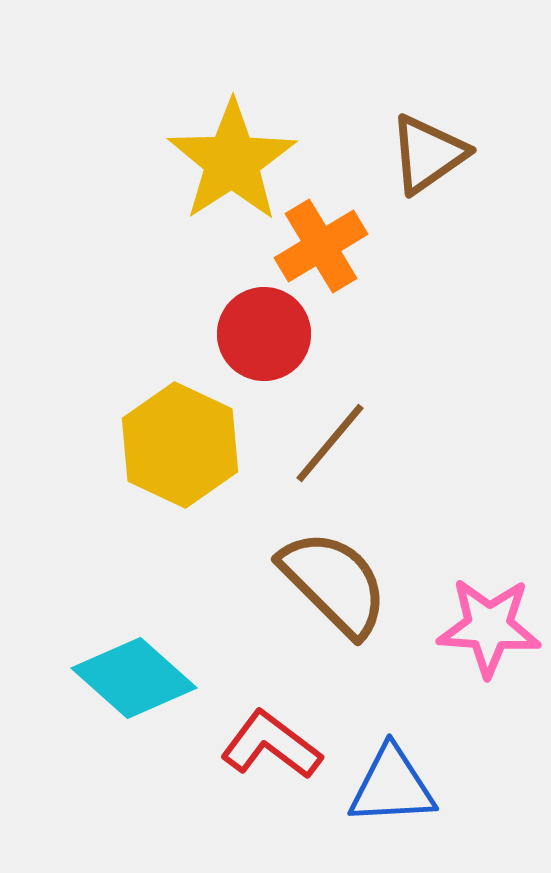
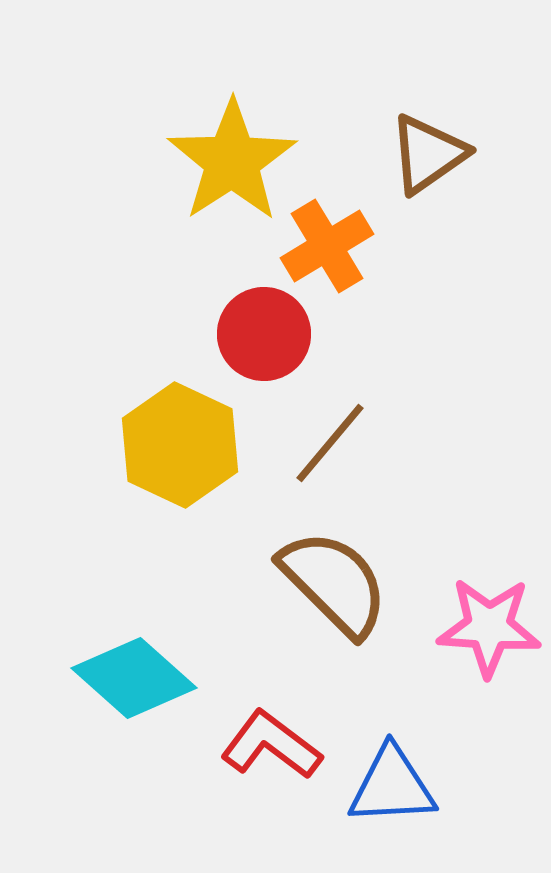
orange cross: moved 6 px right
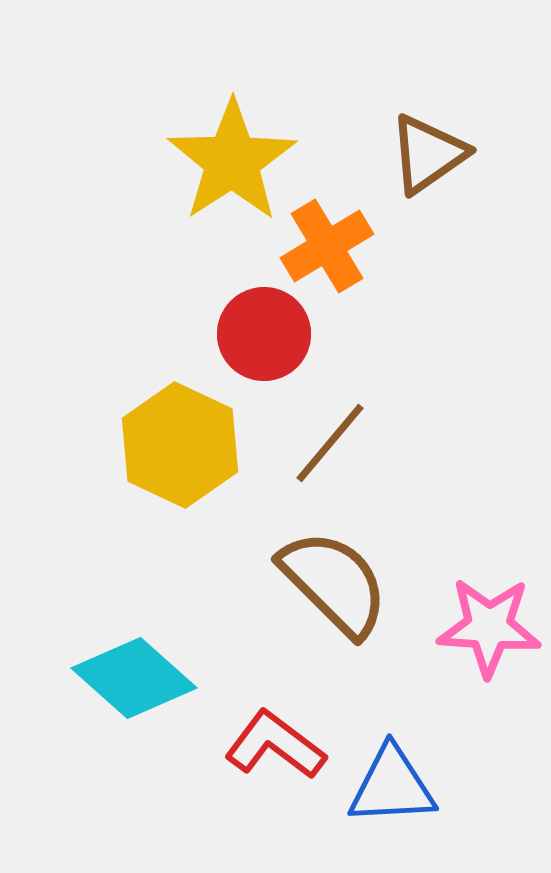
red L-shape: moved 4 px right
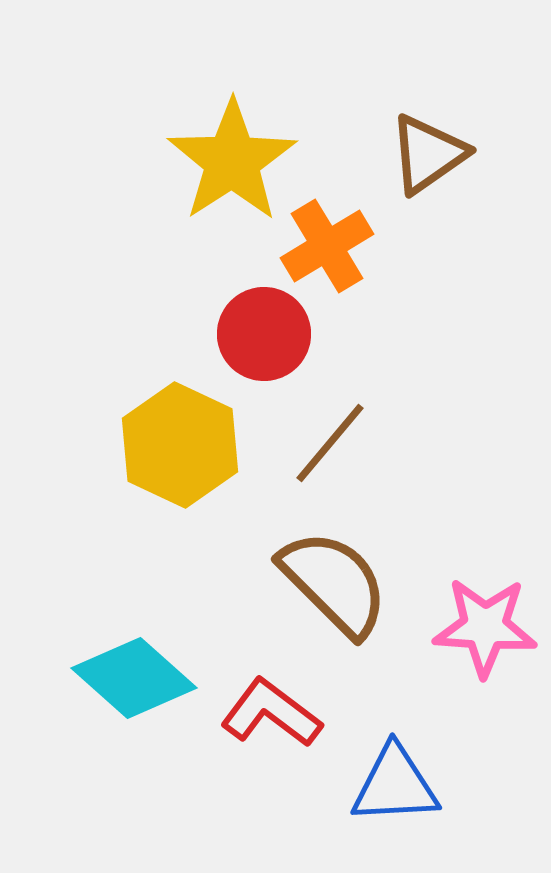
pink star: moved 4 px left
red L-shape: moved 4 px left, 32 px up
blue triangle: moved 3 px right, 1 px up
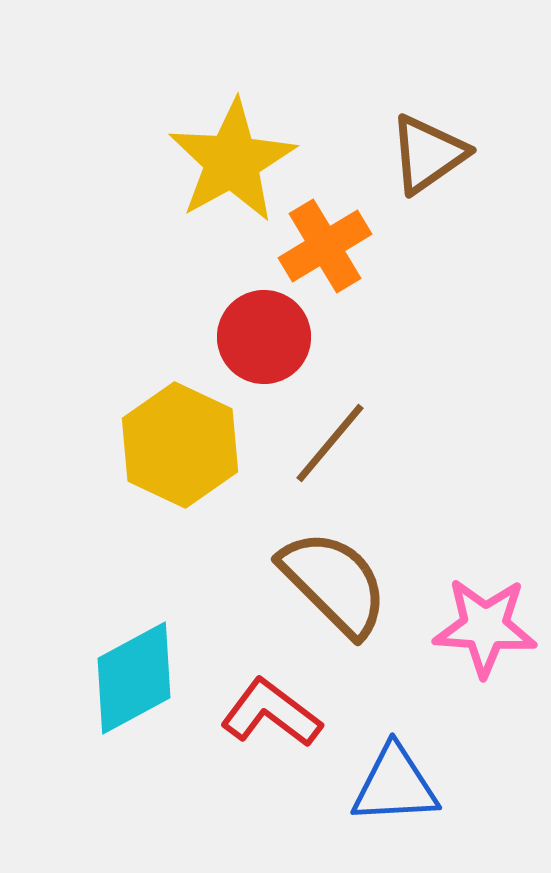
yellow star: rotated 4 degrees clockwise
orange cross: moved 2 px left
red circle: moved 3 px down
cyan diamond: rotated 70 degrees counterclockwise
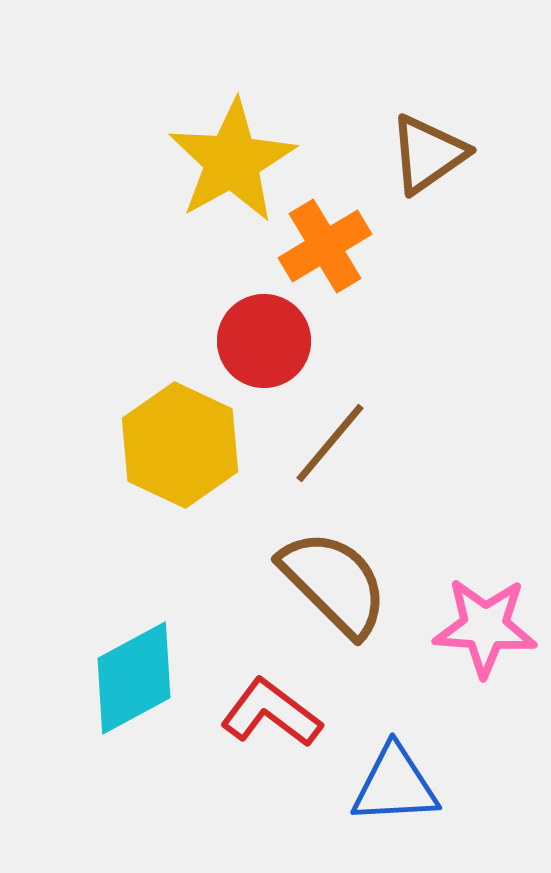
red circle: moved 4 px down
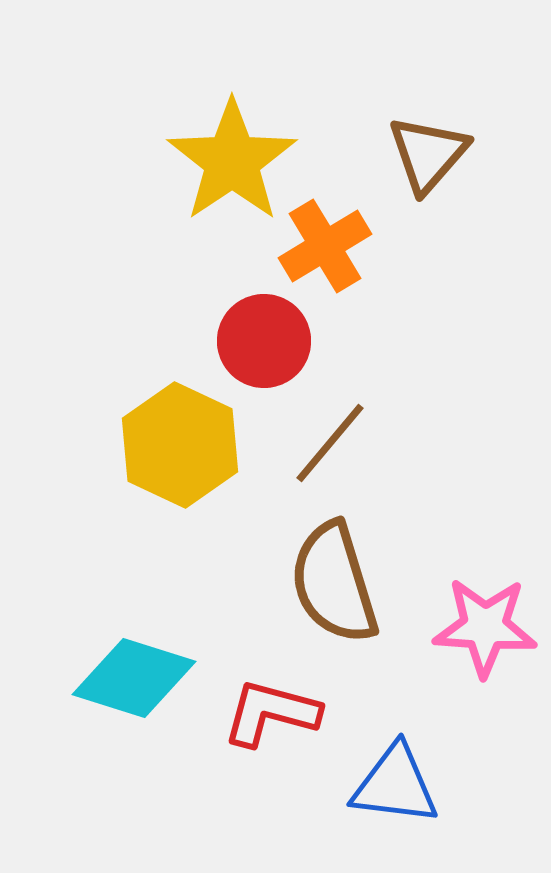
brown triangle: rotated 14 degrees counterclockwise
yellow star: rotated 5 degrees counterclockwise
brown semicircle: rotated 152 degrees counterclockwise
cyan diamond: rotated 46 degrees clockwise
red L-shape: rotated 22 degrees counterclockwise
blue triangle: rotated 10 degrees clockwise
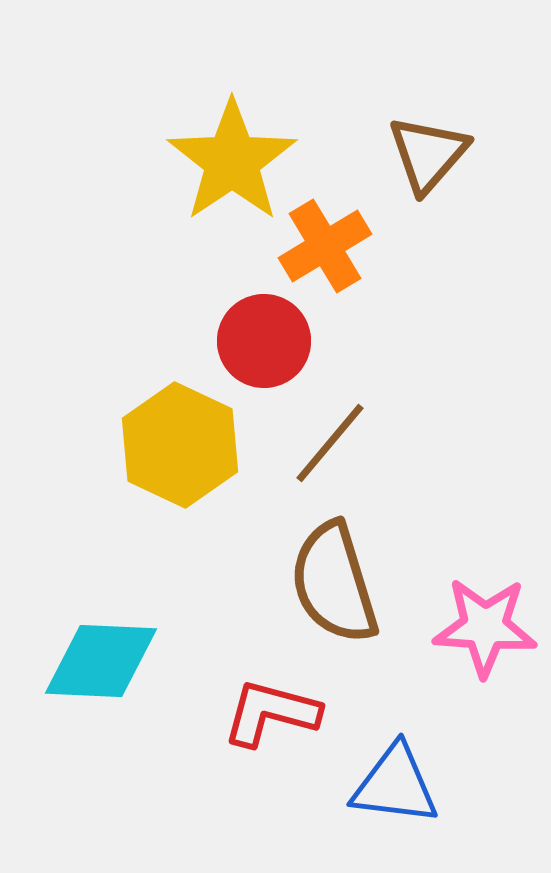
cyan diamond: moved 33 px left, 17 px up; rotated 15 degrees counterclockwise
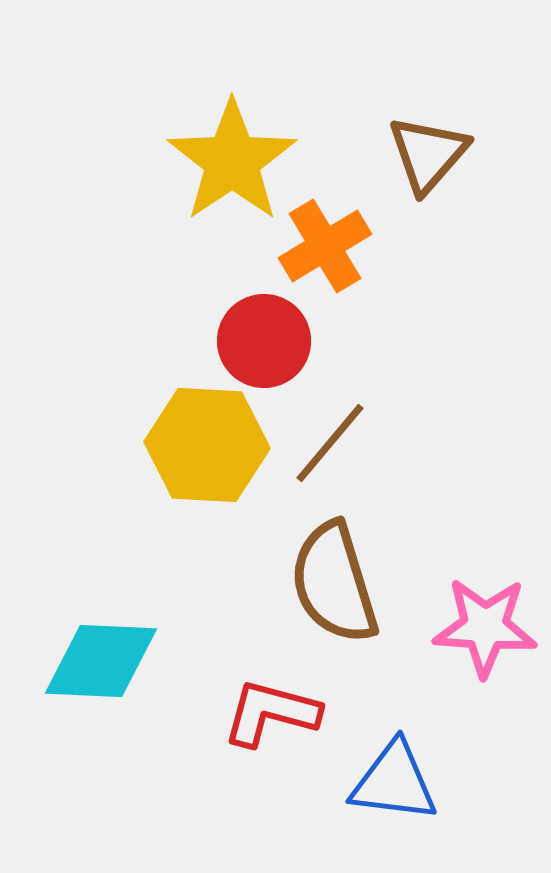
yellow hexagon: moved 27 px right; rotated 22 degrees counterclockwise
blue triangle: moved 1 px left, 3 px up
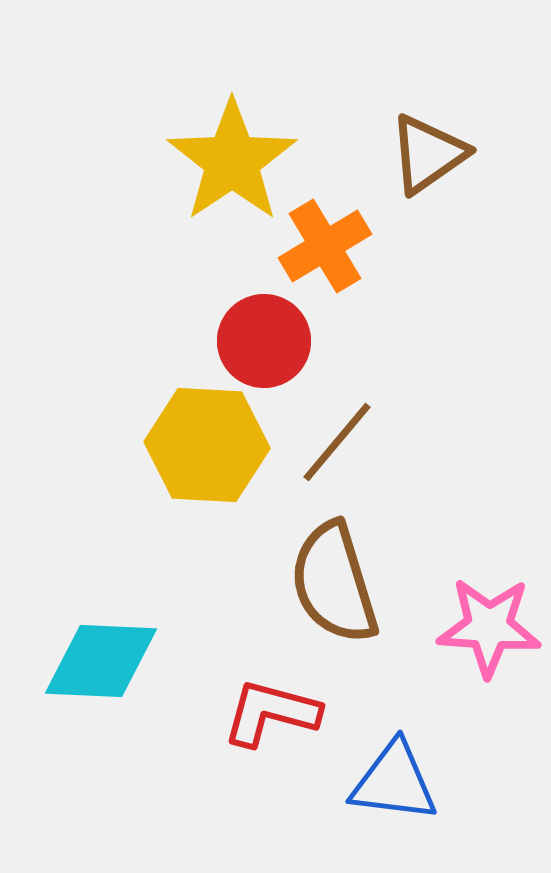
brown triangle: rotated 14 degrees clockwise
brown line: moved 7 px right, 1 px up
pink star: moved 4 px right
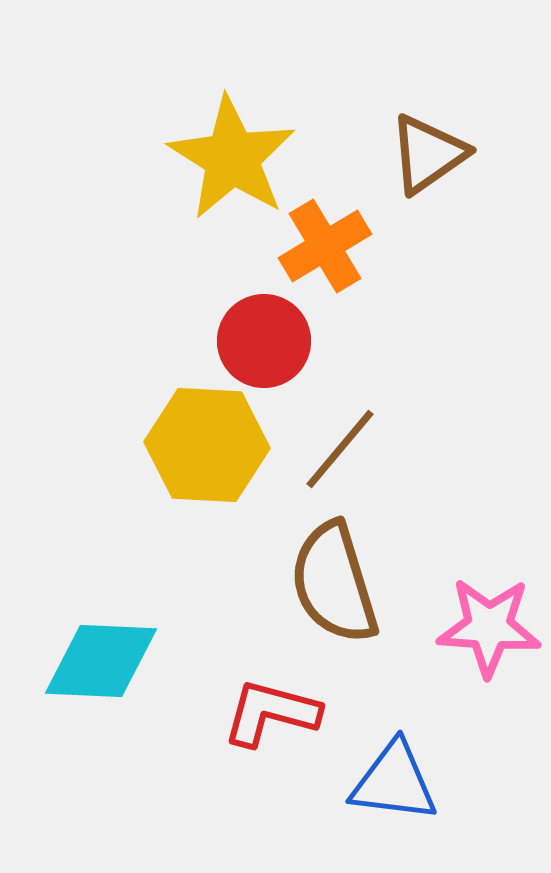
yellow star: moved 3 px up; rotated 6 degrees counterclockwise
brown line: moved 3 px right, 7 px down
